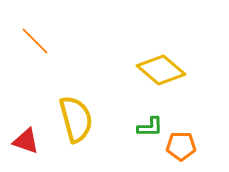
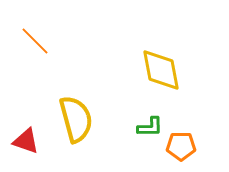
yellow diamond: rotated 39 degrees clockwise
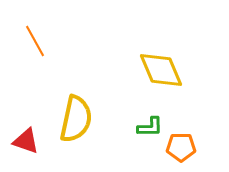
orange line: rotated 16 degrees clockwise
yellow diamond: rotated 12 degrees counterclockwise
yellow semicircle: rotated 27 degrees clockwise
orange pentagon: moved 1 px down
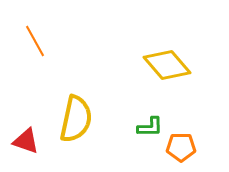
yellow diamond: moved 6 px right, 5 px up; rotated 18 degrees counterclockwise
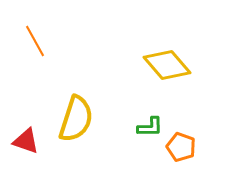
yellow semicircle: rotated 6 degrees clockwise
orange pentagon: rotated 20 degrees clockwise
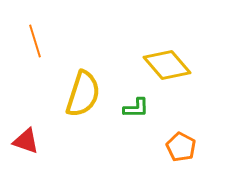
orange line: rotated 12 degrees clockwise
yellow semicircle: moved 7 px right, 25 px up
green L-shape: moved 14 px left, 19 px up
orange pentagon: rotated 8 degrees clockwise
